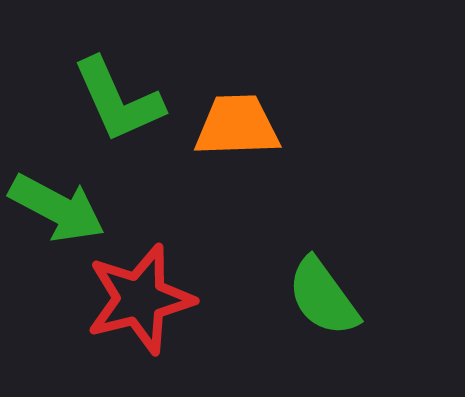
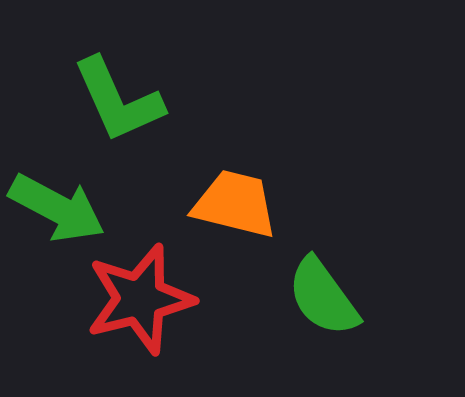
orange trapezoid: moved 2 px left, 78 px down; rotated 16 degrees clockwise
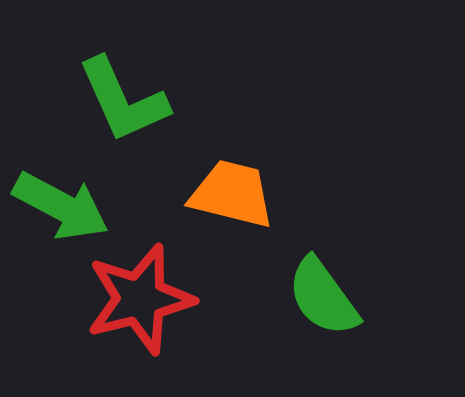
green L-shape: moved 5 px right
orange trapezoid: moved 3 px left, 10 px up
green arrow: moved 4 px right, 2 px up
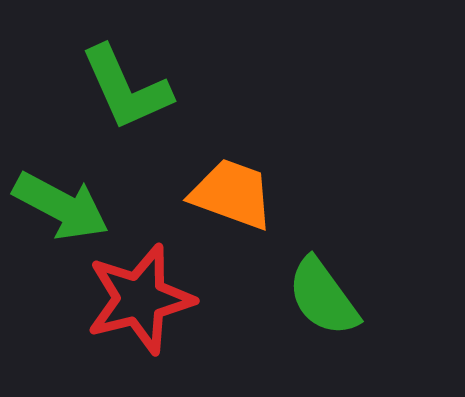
green L-shape: moved 3 px right, 12 px up
orange trapezoid: rotated 6 degrees clockwise
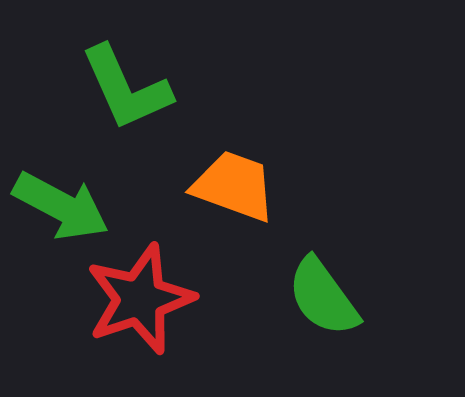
orange trapezoid: moved 2 px right, 8 px up
red star: rotated 5 degrees counterclockwise
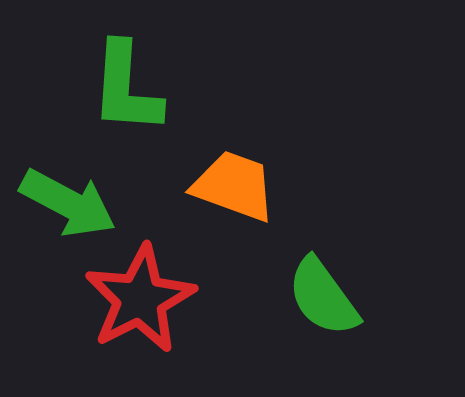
green L-shape: rotated 28 degrees clockwise
green arrow: moved 7 px right, 3 px up
red star: rotated 8 degrees counterclockwise
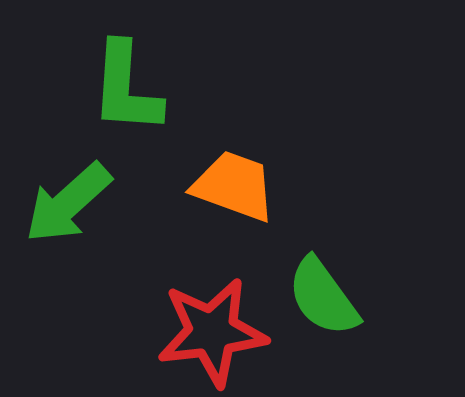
green arrow: rotated 110 degrees clockwise
red star: moved 72 px right, 33 px down; rotated 20 degrees clockwise
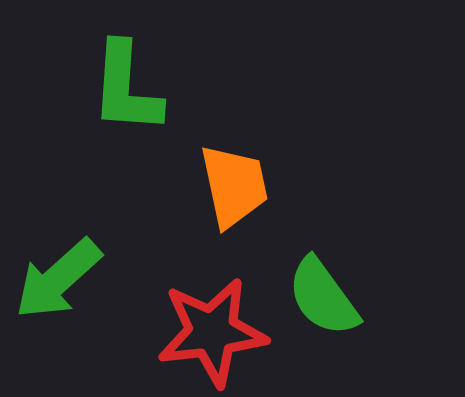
orange trapezoid: rotated 58 degrees clockwise
green arrow: moved 10 px left, 76 px down
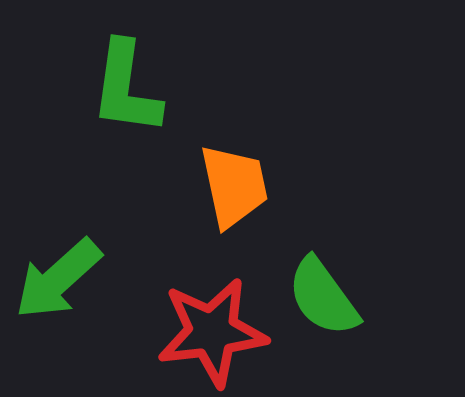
green L-shape: rotated 4 degrees clockwise
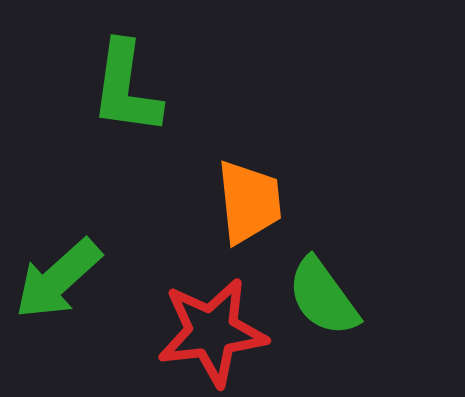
orange trapezoid: moved 15 px right, 16 px down; rotated 6 degrees clockwise
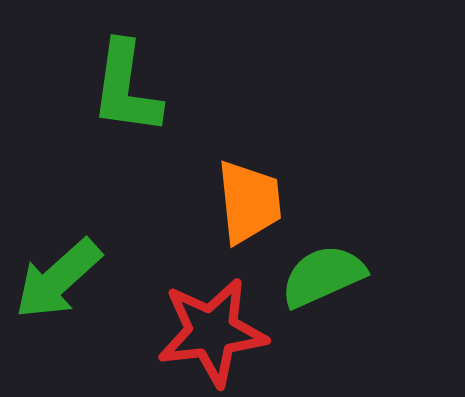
green semicircle: moved 21 px up; rotated 102 degrees clockwise
